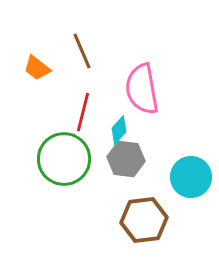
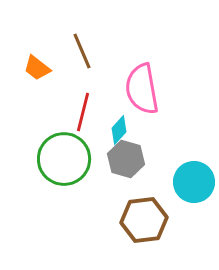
gray hexagon: rotated 9 degrees clockwise
cyan circle: moved 3 px right, 5 px down
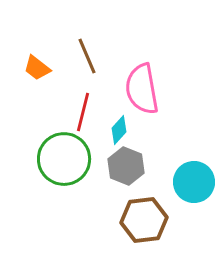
brown line: moved 5 px right, 5 px down
gray hexagon: moved 7 px down; rotated 6 degrees clockwise
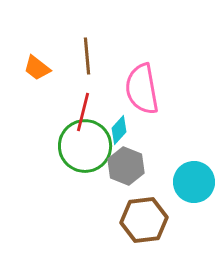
brown line: rotated 18 degrees clockwise
green circle: moved 21 px right, 13 px up
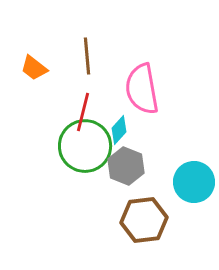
orange trapezoid: moved 3 px left
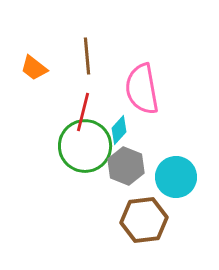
cyan circle: moved 18 px left, 5 px up
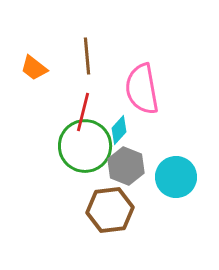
brown hexagon: moved 34 px left, 10 px up
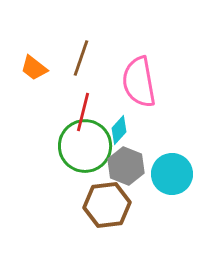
brown line: moved 6 px left, 2 px down; rotated 24 degrees clockwise
pink semicircle: moved 3 px left, 7 px up
cyan circle: moved 4 px left, 3 px up
brown hexagon: moved 3 px left, 5 px up
